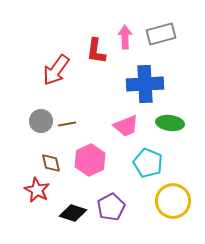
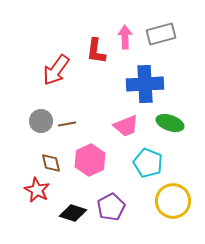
green ellipse: rotated 12 degrees clockwise
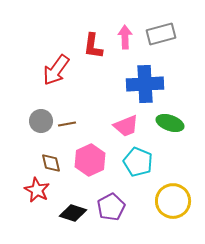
red L-shape: moved 3 px left, 5 px up
cyan pentagon: moved 10 px left, 1 px up
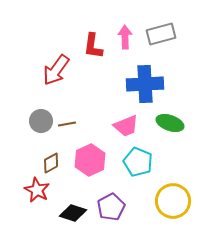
brown diamond: rotated 75 degrees clockwise
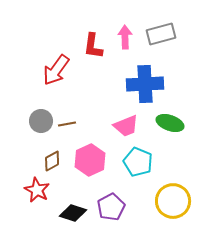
brown diamond: moved 1 px right, 2 px up
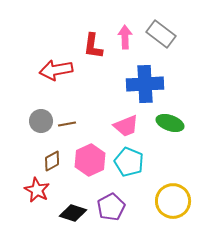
gray rectangle: rotated 52 degrees clockwise
red arrow: rotated 44 degrees clockwise
cyan pentagon: moved 9 px left
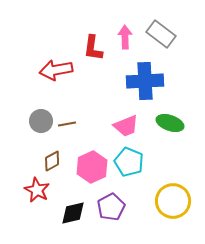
red L-shape: moved 2 px down
blue cross: moved 3 px up
pink hexagon: moved 2 px right, 7 px down
black diamond: rotated 32 degrees counterclockwise
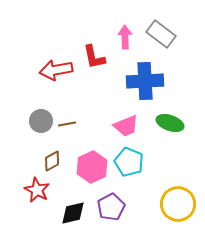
red L-shape: moved 1 px right, 9 px down; rotated 20 degrees counterclockwise
yellow circle: moved 5 px right, 3 px down
